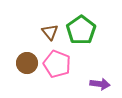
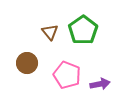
green pentagon: moved 2 px right
pink pentagon: moved 10 px right, 11 px down
purple arrow: rotated 18 degrees counterclockwise
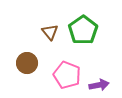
purple arrow: moved 1 px left, 1 px down
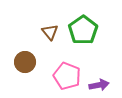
brown circle: moved 2 px left, 1 px up
pink pentagon: moved 1 px down
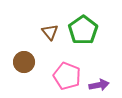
brown circle: moved 1 px left
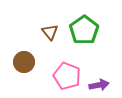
green pentagon: moved 1 px right
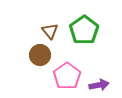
brown triangle: moved 1 px up
brown circle: moved 16 px right, 7 px up
pink pentagon: rotated 16 degrees clockwise
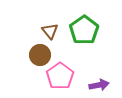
pink pentagon: moved 7 px left
